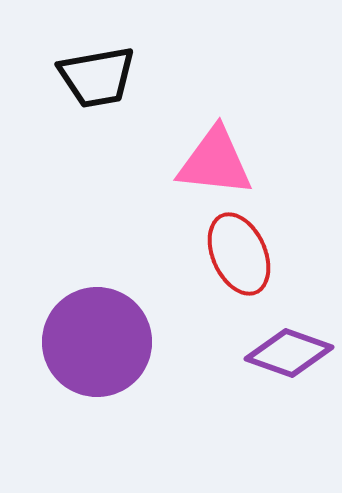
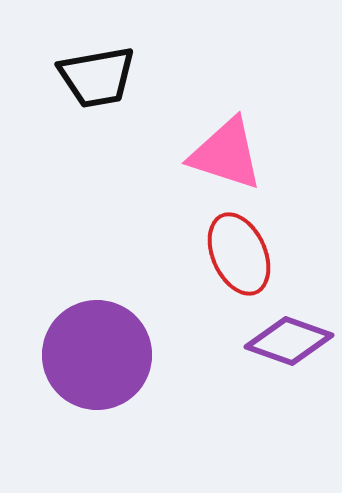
pink triangle: moved 11 px right, 8 px up; rotated 12 degrees clockwise
purple circle: moved 13 px down
purple diamond: moved 12 px up
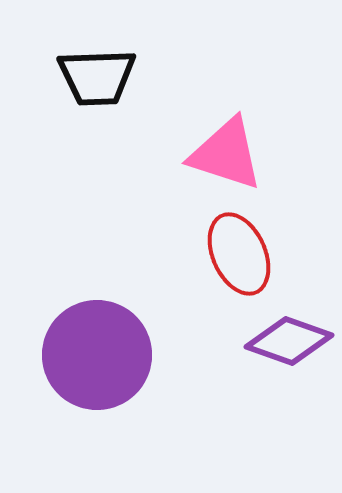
black trapezoid: rotated 8 degrees clockwise
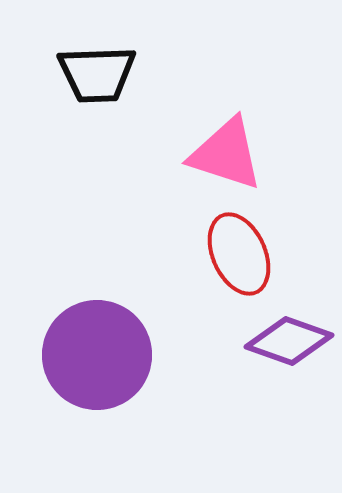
black trapezoid: moved 3 px up
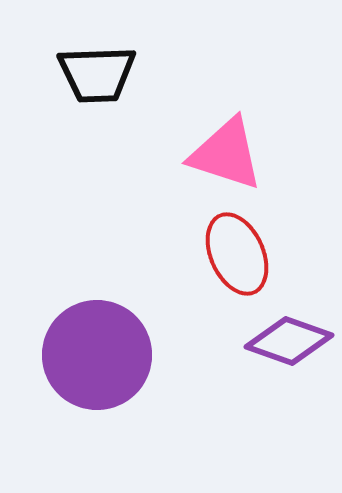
red ellipse: moved 2 px left
